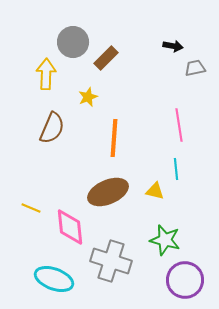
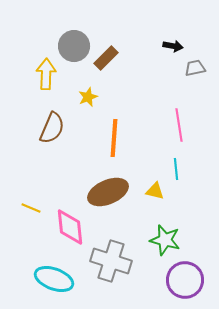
gray circle: moved 1 px right, 4 px down
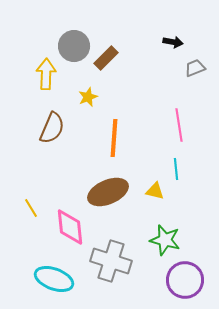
black arrow: moved 4 px up
gray trapezoid: rotated 10 degrees counterclockwise
yellow line: rotated 36 degrees clockwise
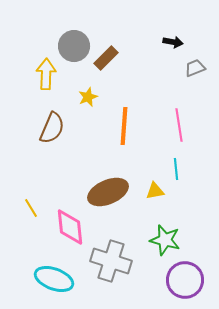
orange line: moved 10 px right, 12 px up
yellow triangle: rotated 24 degrees counterclockwise
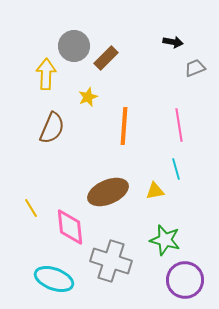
cyan line: rotated 10 degrees counterclockwise
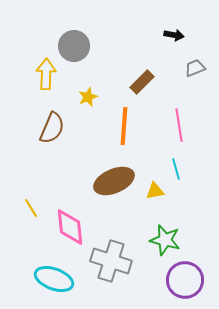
black arrow: moved 1 px right, 7 px up
brown rectangle: moved 36 px right, 24 px down
brown ellipse: moved 6 px right, 11 px up
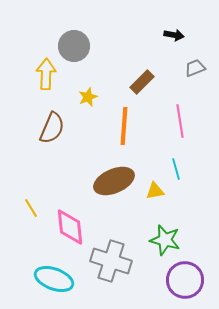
pink line: moved 1 px right, 4 px up
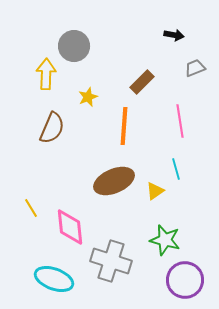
yellow triangle: rotated 24 degrees counterclockwise
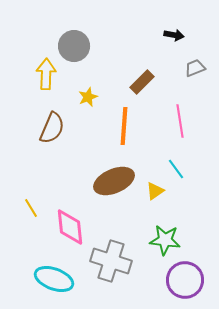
cyan line: rotated 20 degrees counterclockwise
green star: rotated 8 degrees counterclockwise
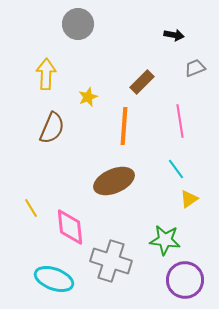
gray circle: moved 4 px right, 22 px up
yellow triangle: moved 34 px right, 8 px down
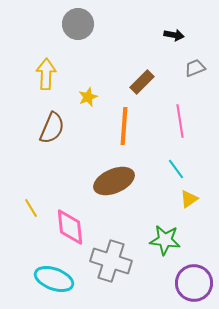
purple circle: moved 9 px right, 3 px down
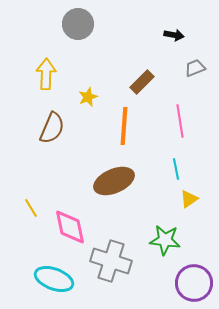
cyan line: rotated 25 degrees clockwise
pink diamond: rotated 6 degrees counterclockwise
